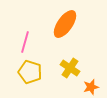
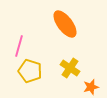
orange ellipse: rotated 72 degrees counterclockwise
pink line: moved 6 px left, 4 px down
yellow pentagon: moved 1 px up
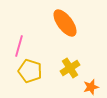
orange ellipse: moved 1 px up
yellow cross: rotated 24 degrees clockwise
